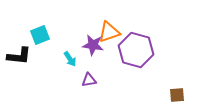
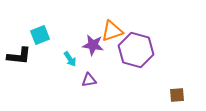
orange triangle: moved 3 px right, 1 px up
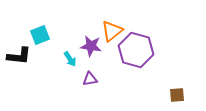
orange triangle: rotated 20 degrees counterclockwise
purple star: moved 2 px left, 1 px down
purple triangle: moved 1 px right, 1 px up
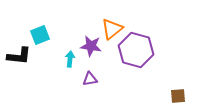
orange triangle: moved 2 px up
cyan arrow: rotated 140 degrees counterclockwise
brown square: moved 1 px right, 1 px down
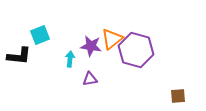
orange triangle: moved 10 px down
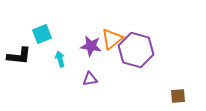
cyan square: moved 2 px right, 1 px up
cyan arrow: moved 10 px left; rotated 21 degrees counterclockwise
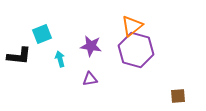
orange triangle: moved 20 px right, 13 px up
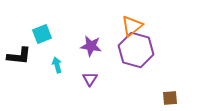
cyan arrow: moved 3 px left, 6 px down
purple triangle: rotated 49 degrees counterclockwise
brown square: moved 8 px left, 2 px down
